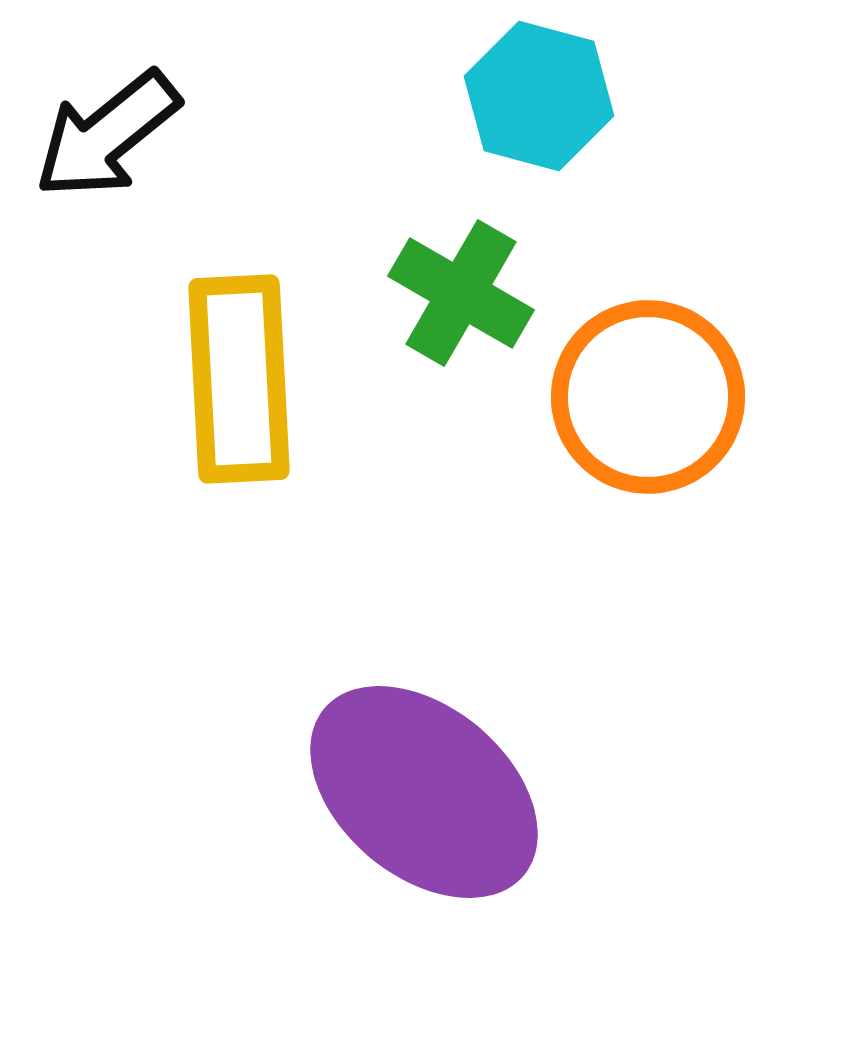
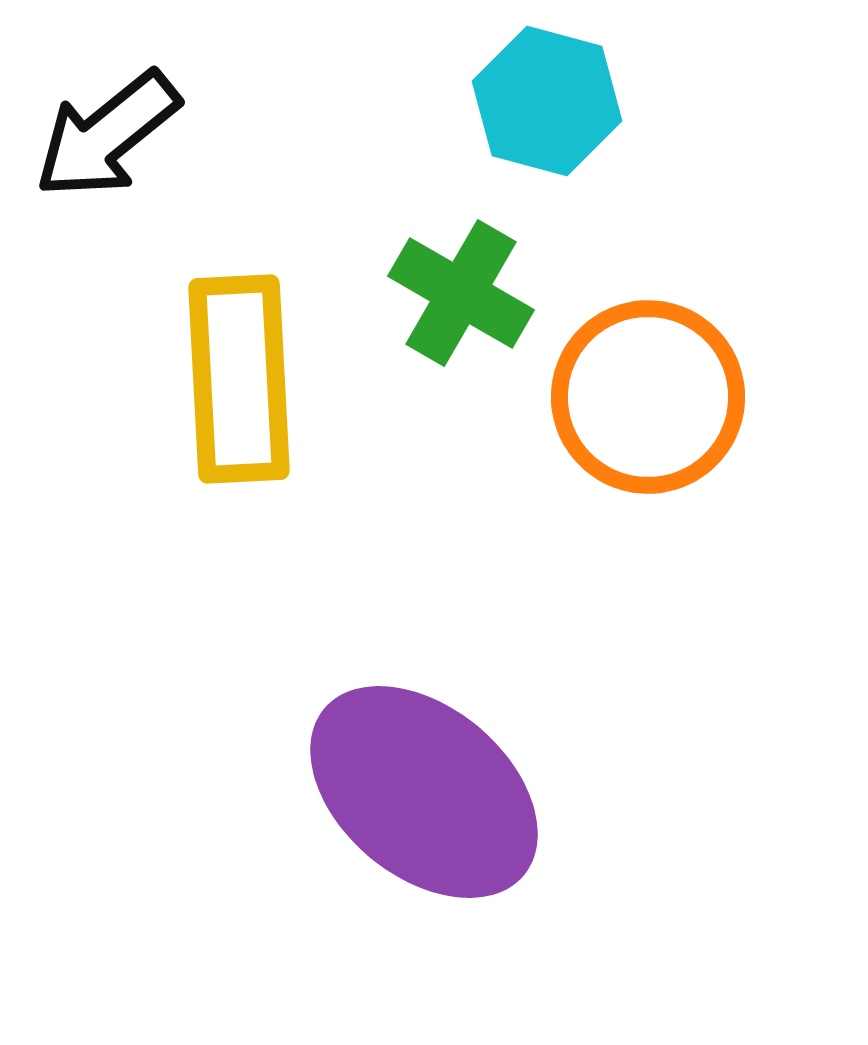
cyan hexagon: moved 8 px right, 5 px down
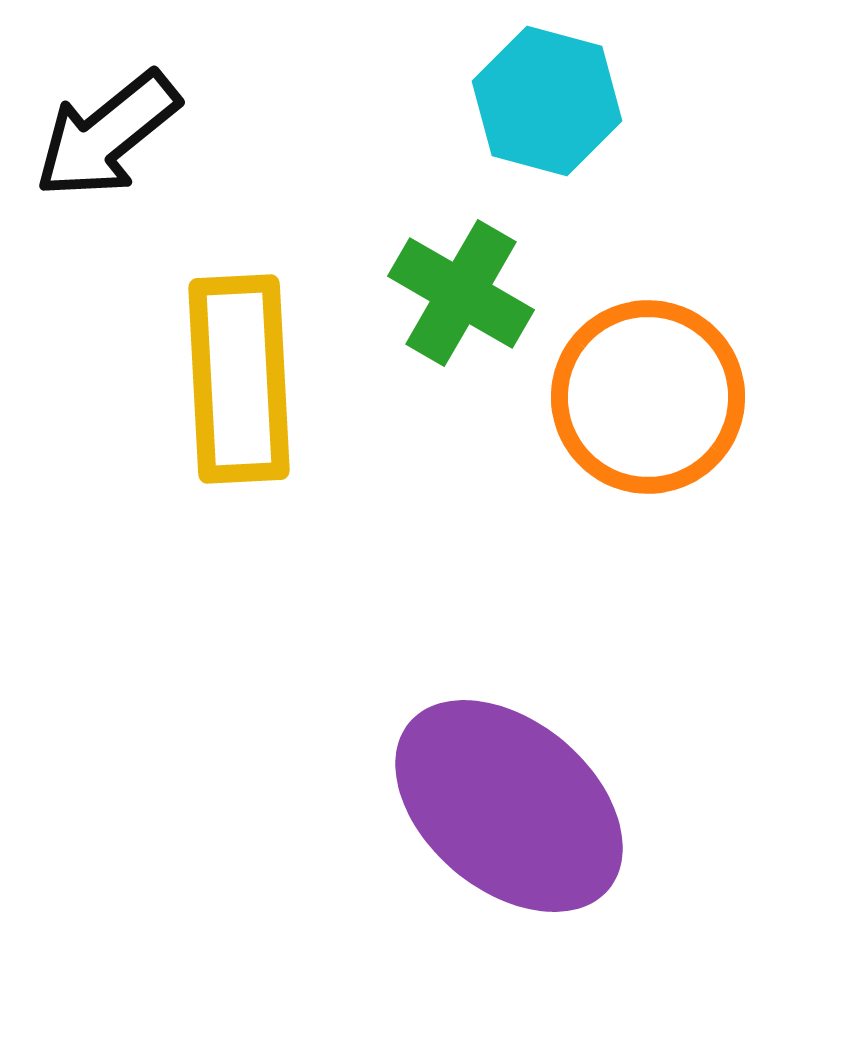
purple ellipse: moved 85 px right, 14 px down
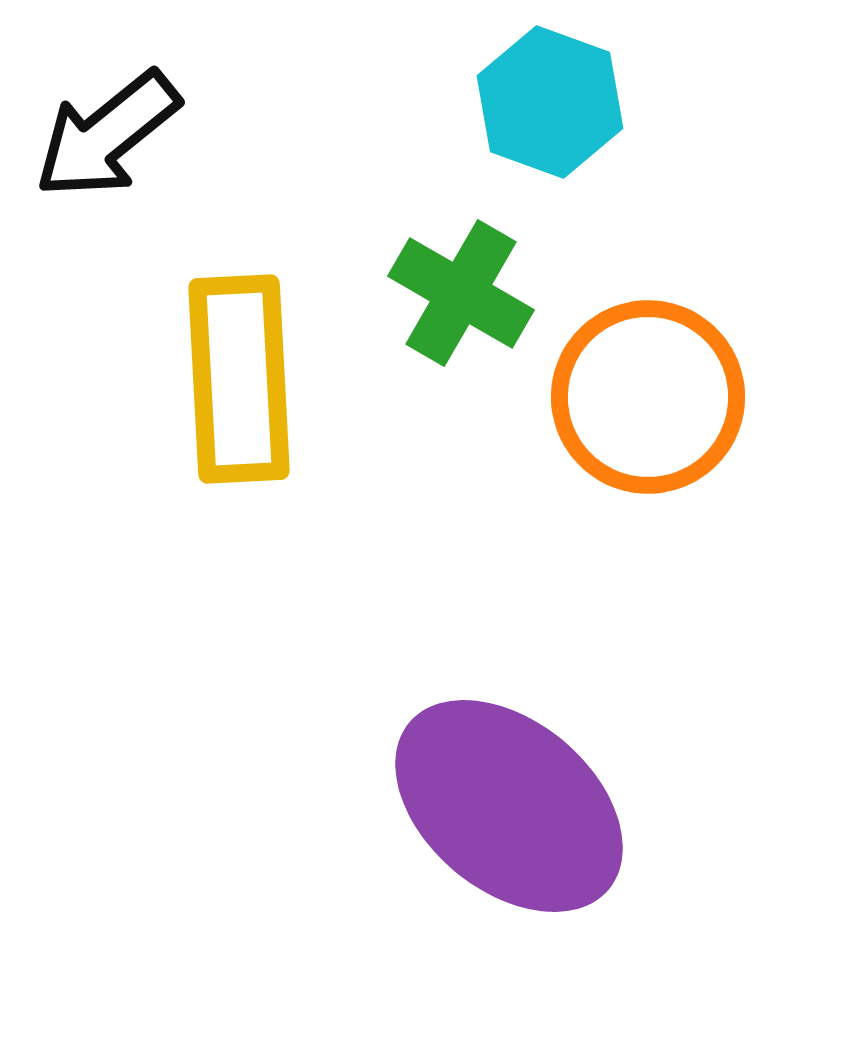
cyan hexagon: moved 3 px right, 1 px down; rotated 5 degrees clockwise
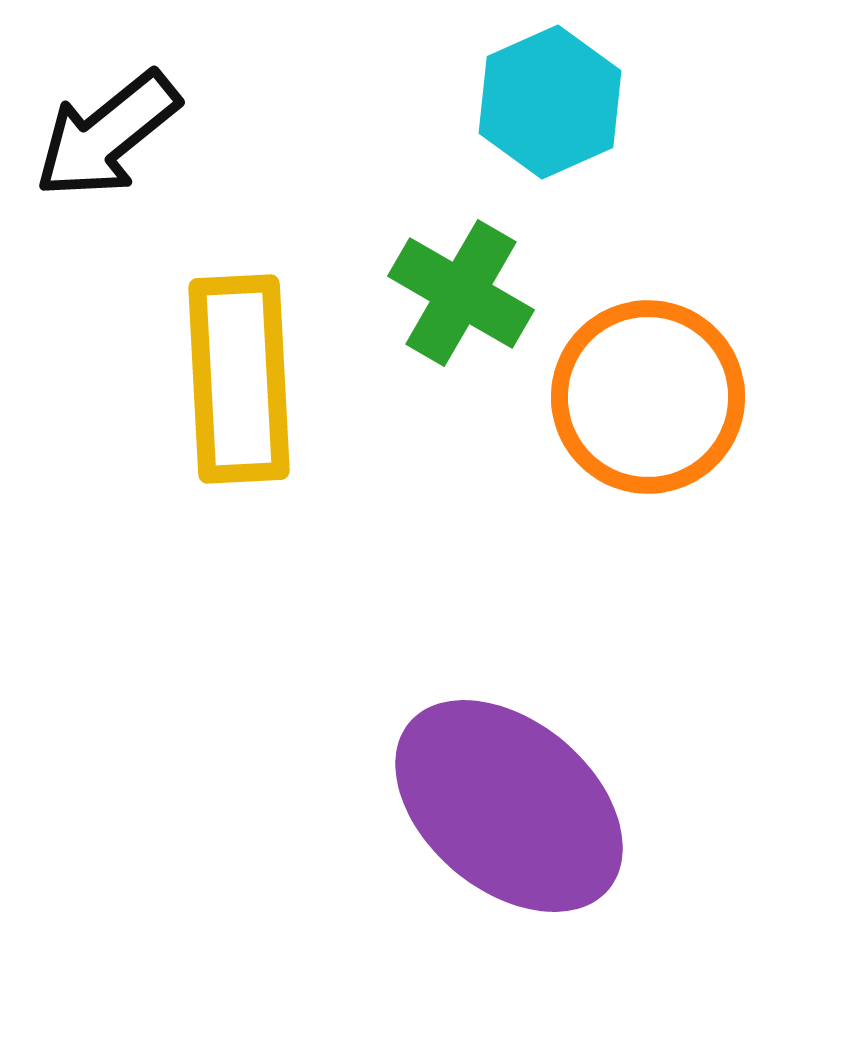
cyan hexagon: rotated 16 degrees clockwise
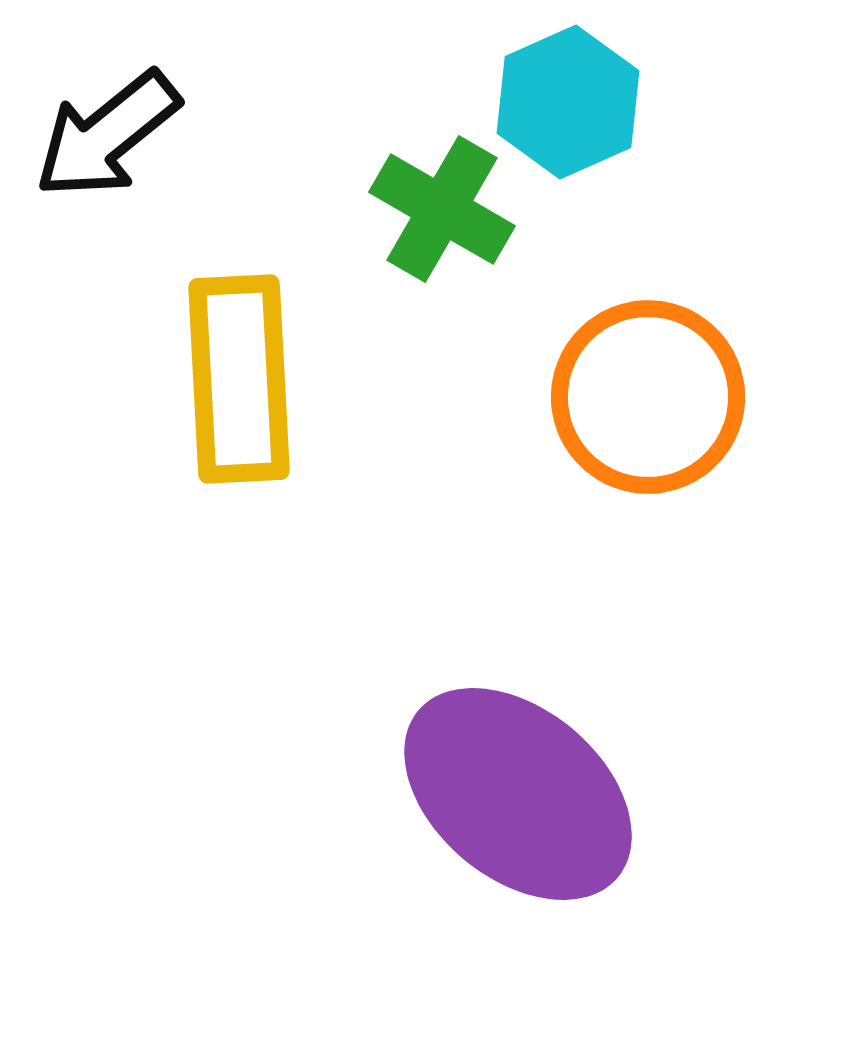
cyan hexagon: moved 18 px right
green cross: moved 19 px left, 84 px up
purple ellipse: moved 9 px right, 12 px up
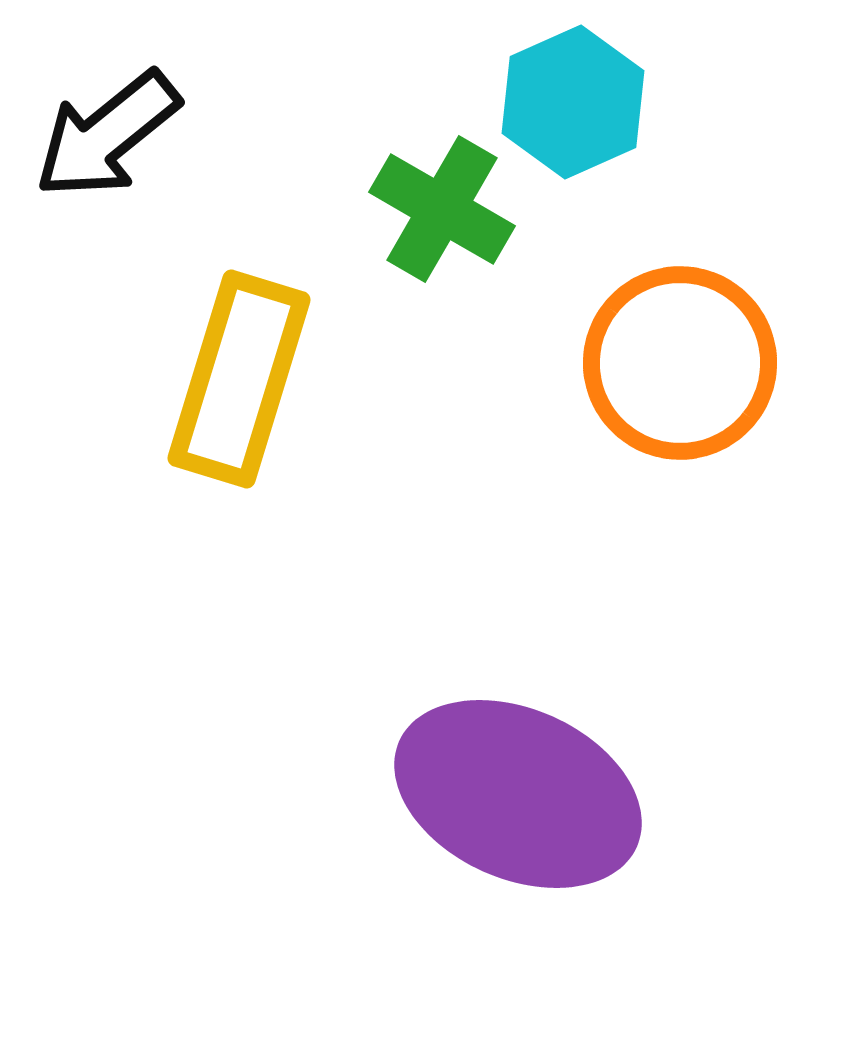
cyan hexagon: moved 5 px right
yellow rectangle: rotated 20 degrees clockwise
orange circle: moved 32 px right, 34 px up
purple ellipse: rotated 16 degrees counterclockwise
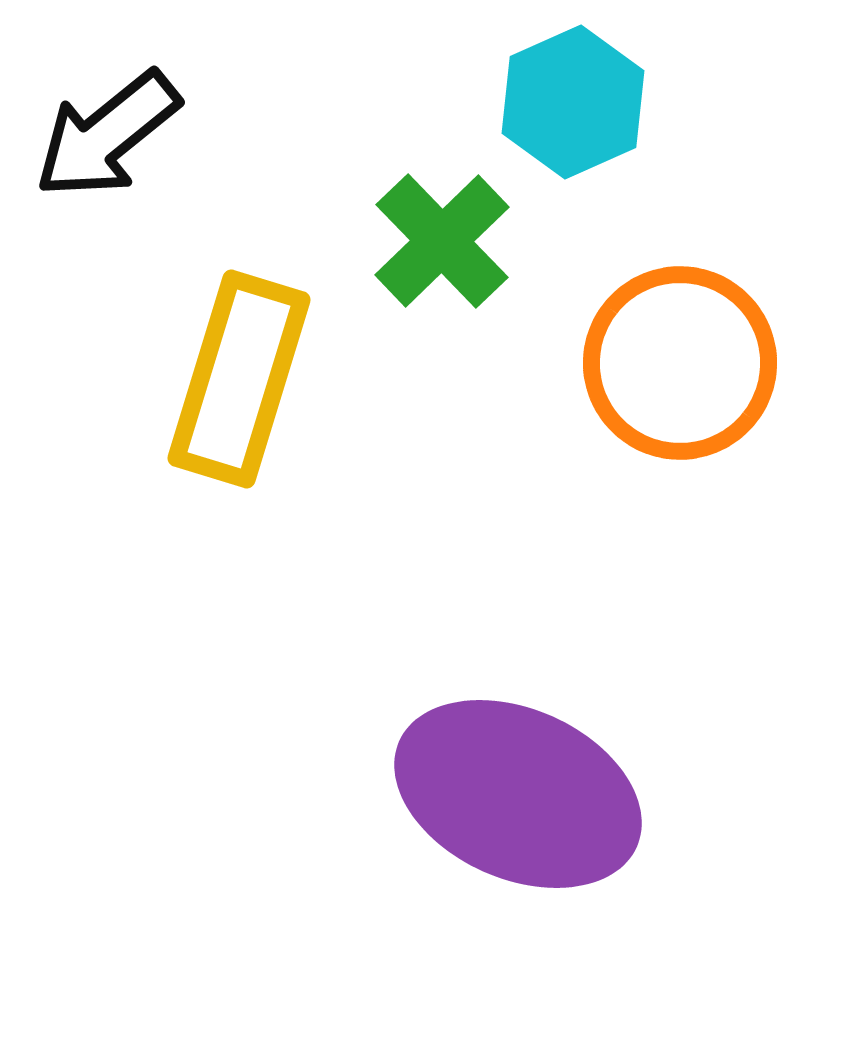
green cross: moved 32 px down; rotated 16 degrees clockwise
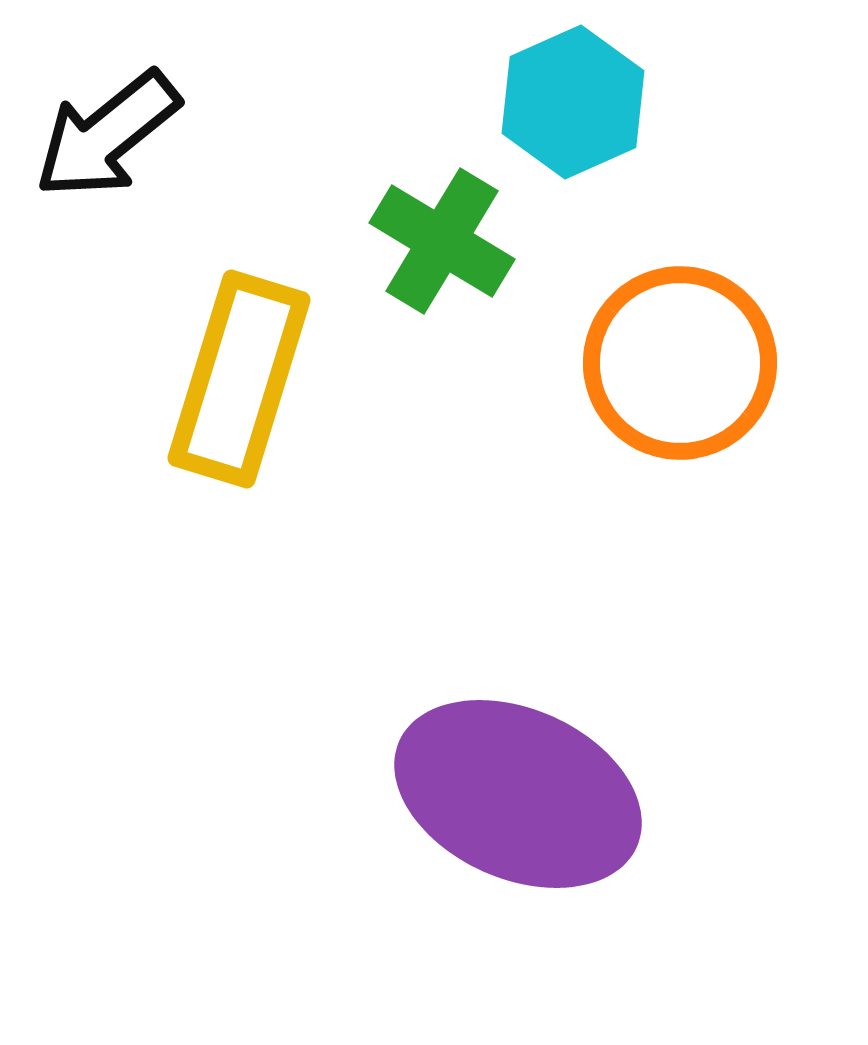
green cross: rotated 15 degrees counterclockwise
